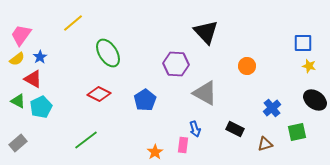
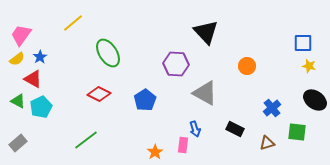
green square: rotated 18 degrees clockwise
brown triangle: moved 2 px right, 1 px up
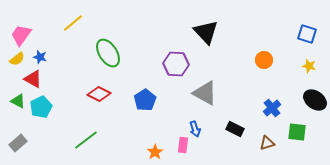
blue square: moved 4 px right, 9 px up; rotated 18 degrees clockwise
blue star: rotated 24 degrees counterclockwise
orange circle: moved 17 px right, 6 px up
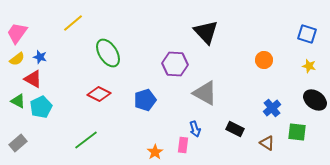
pink trapezoid: moved 4 px left, 2 px up
purple hexagon: moved 1 px left
blue pentagon: rotated 15 degrees clockwise
brown triangle: rotated 49 degrees clockwise
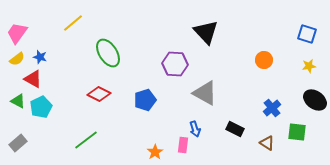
yellow star: rotated 24 degrees counterclockwise
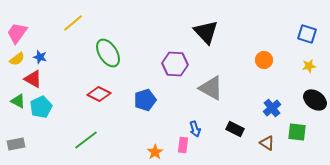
gray triangle: moved 6 px right, 5 px up
gray rectangle: moved 2 px left, 1 px down; rotated 30 degrees clockwise
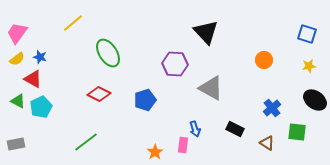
green line: moved 2 px down
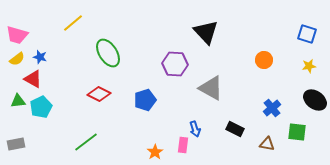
pink trapezoid: moved 2 px down; rotated 110 degrees counterclockwise
green triangle: rotated 35 degrees counterclockwise
brown triangle: moved 1 px down; rotated 21 degrees counterclockwise
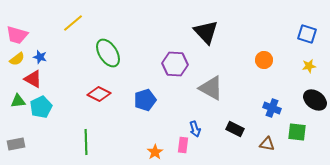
blue cross: rotated 30 degrees counterclockwise
green line: rotated 55 degrees counterclockwise
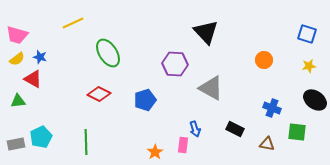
yellow line: rotated 15 degrees clockwise
cyan pentagon: moved 30 px down
